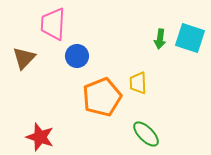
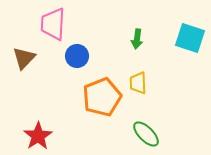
green arrow: moved 23 px left
red star: moved 2 px left, 1 px up; rotated 20 degrees clockwise
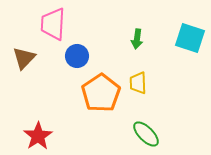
orange pentagon: moved 1 px left, 4 px up; rotated 12 degrees counterclockwise
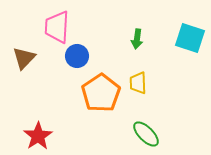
pink trapezoid: moved 4 px right, 3 px down
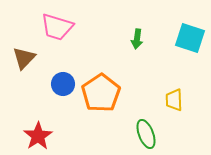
pink trapezoid: rotated 76 degrees counterclockwise
blue circle: moved 14 px left, 28 px down
yellow trapezoid: moved 36 px right, 17 px down
green ellipse: rotated 24 degrees clockwise
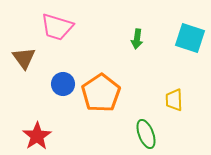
brown triangle: rotated 20 degrees counterclockwise
red star: moved 1 px left
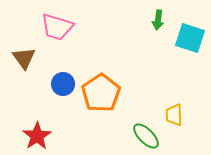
green arrow: moved 21 px right, 19 px up
yellow trapezoid: moved 15 px down
green ellipse: moved 2 px down; rotated 24 degrees counterclockwise
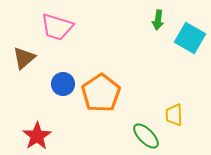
cyan square: rotated 12 degrees clockwise
brown triangle: rotated 25 degrees clockwise
